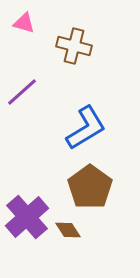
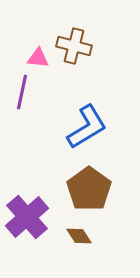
pink triangle: moved 14 px right, 35 px down; rotated 10 degrees counterclockwise
purple line: rotated 36 degrees counterclockwise
blue L-shape: moved 1 px right, 1 px up
brown pentagon: moved 1 px left, 2 px down
brown diamond: moved 11 px right, 6 px down
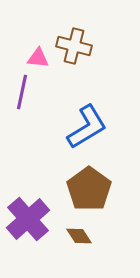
purple cross: moved 1 px right, 2 px down
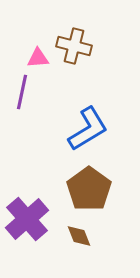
pink triangle: rotated 10 degrees counterclockwise
blue L-shape: moved 1 px right, 2 px down
purple cross: moved 1 px left
brown diamond: rotated 12 degrees clockwise
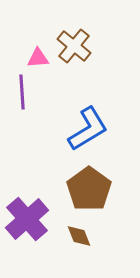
brown cross: rotated 24 degrees clockwise
purple line: rotated 16 degrees counterclockwise
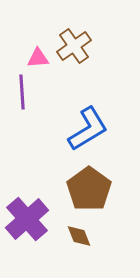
brown cross: rotated 16 degrees clockwise
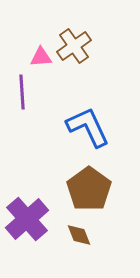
pink triangle: moved 3 px right, 1 px up
blue L-shape: moved 2 px up; rotated 84 degrees counterclockwise
brown diamond: moved 1 px up
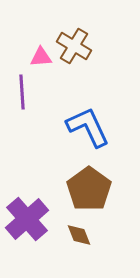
brown cross: rotated 24 degrees counterclockwise
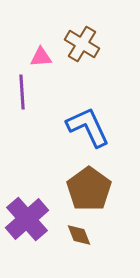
brown cross: moved 8 px right, 2 px up
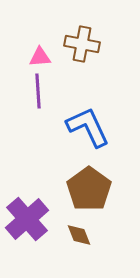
brown cross: rotated 20 degrees counterclockwise
pink triangle: moved 1 px left
purple line: moved 16 px right, 1 px up
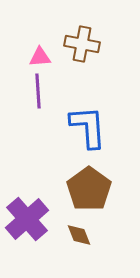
blue L-shape: rotated 21 degrees clockwise
